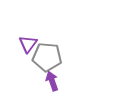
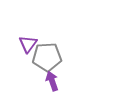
gray pentagon: rotated 8 degrees counterclockwise
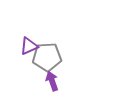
purple triangle: moved 1 px right, 2 px down; rotated 30 degrees clockwise
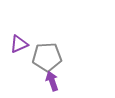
purple triangle: moved 10 px left, 2 px up
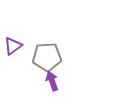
purple triangle: moved 6 px left, 2 px down; rotated 12 degrees counterclockwise
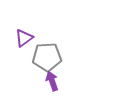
purple triangle: moved 11 px right, 8 px up
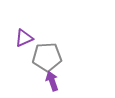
purple triangle: rotated 12 degrees clockwise
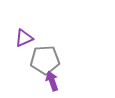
gray pentagon: moved 2 px left, 3 px down
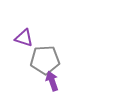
purple triangle: rotated 42 degrees clockwise
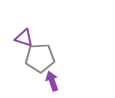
gray pentagon: moved 5 px left, 2 px up
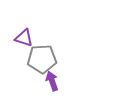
gray pentagon: moved 2 px right, 1 px down
